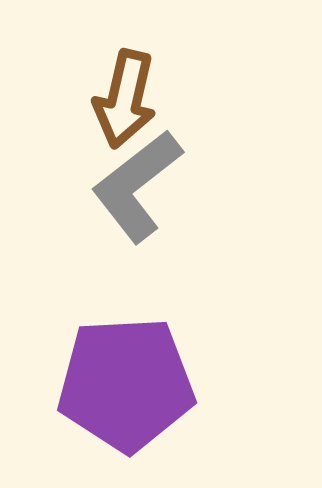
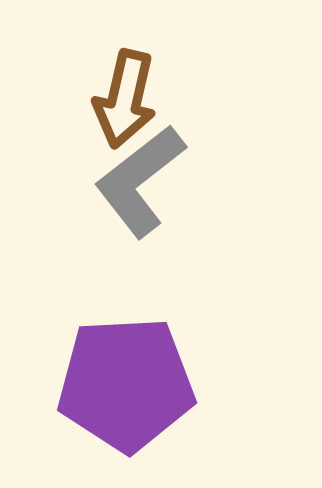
gray L-shape: moved 3 px right, 5 px up
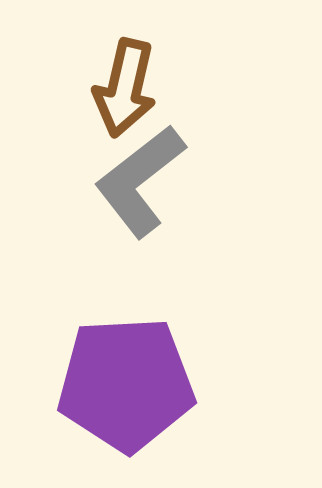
brown arrow: moved 11 px up
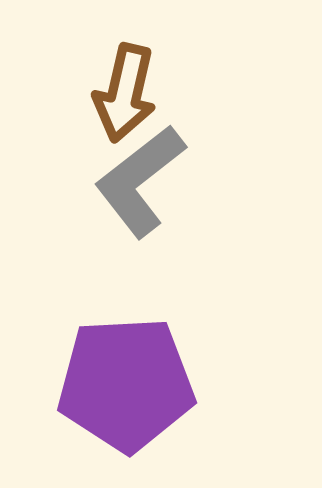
brown arrow: moved 5 px down
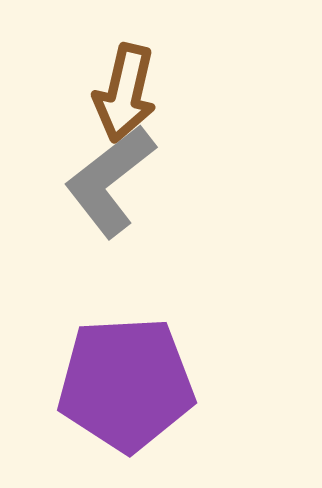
gray L-shape: moved 30 px left
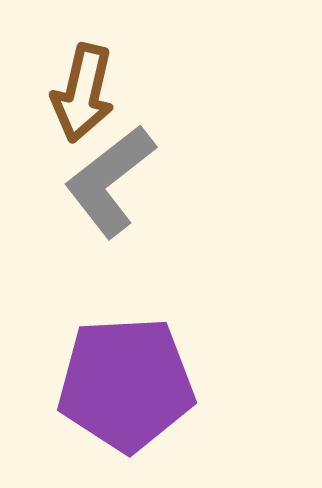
brown arrow: moved 42 px left
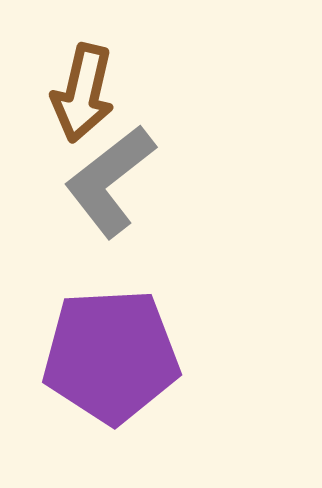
purple pentagon: moved 15 px left, 28 px up
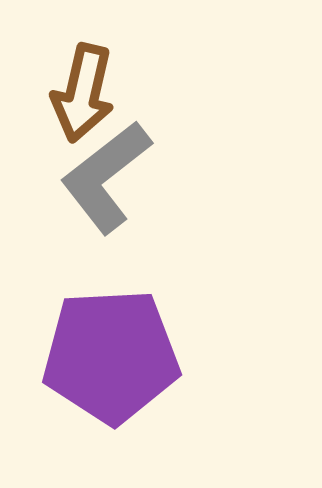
gray L-shape: moved 4 px left, 4 px up
